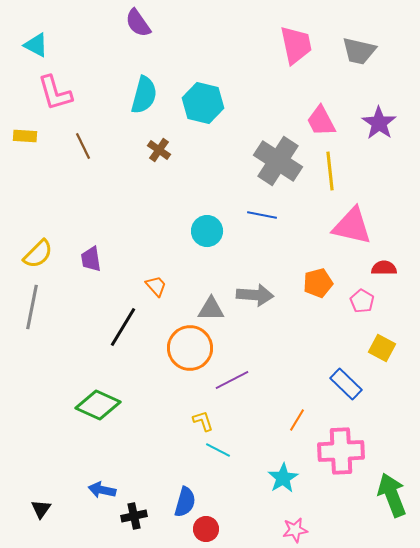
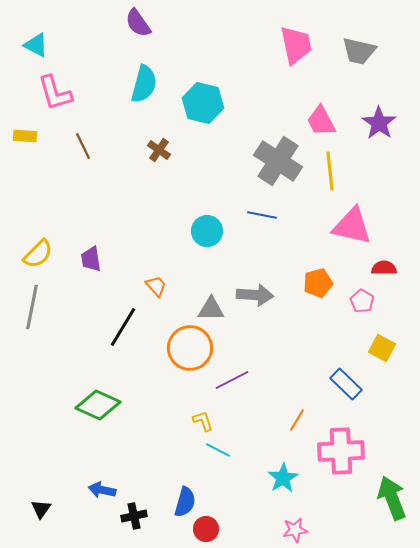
cyan semicircle at (144, 95): moved 11 px up
green arrow at (392, 495): moved 3 px down
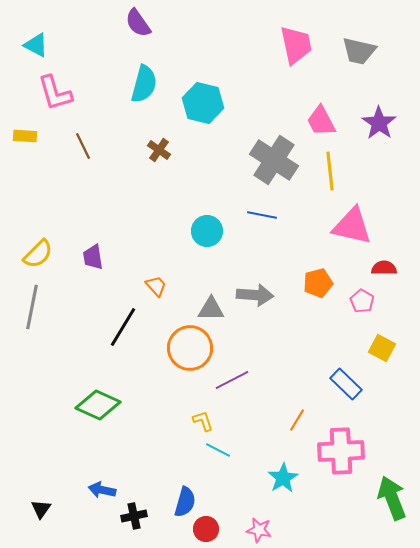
gray cross at (278, 161): moved 4 px left, 1 px up
purple trapezoid at (91, 259): moved 2 px right, 2 px up
pink star at (295, 530): moved 36 px left; rotated 20 degrees clockwise
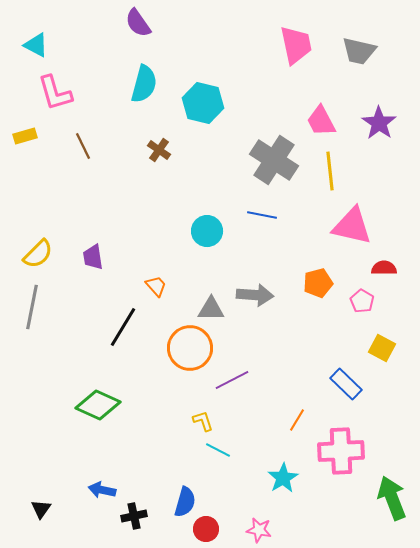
yellow rectangle at (25, 136): rotated 20 degrees counterclockwise
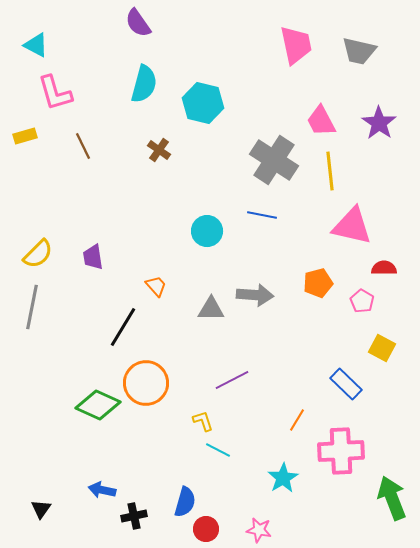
orange circle at (190, 348): moved 44 px left, 35 px down
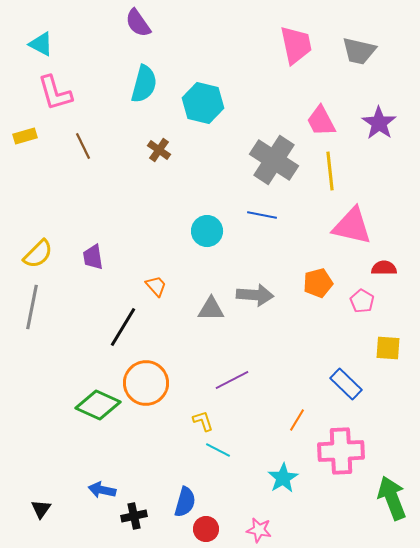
cyan triangle at (36, 45): moved 5 px right, 1 px up
yellow square at (382, 348): moved 6 px right; rotated 24 degrees counterclockwise
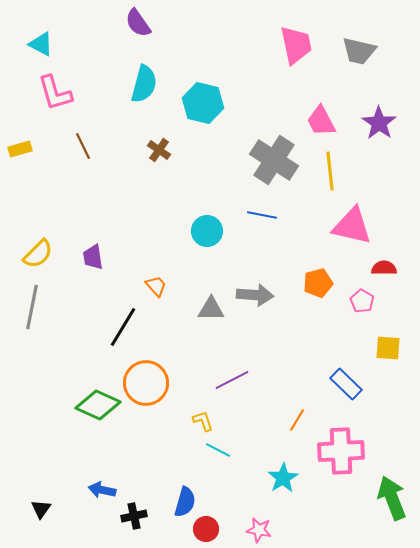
yellow rectangle at (25, 136): moved 5 px left, 13 px down
